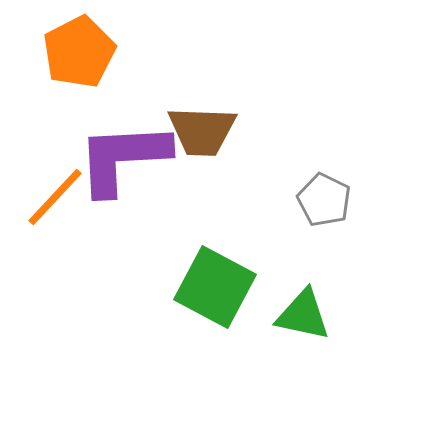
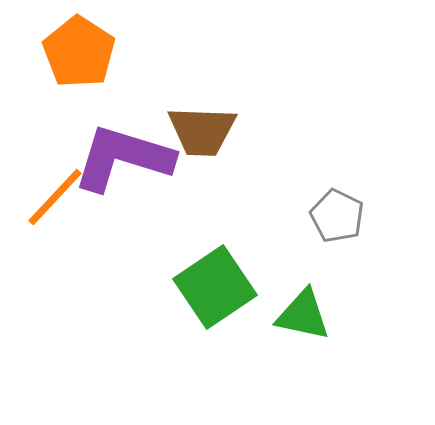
orange pentagon: rotated 12 degrees counterclockwise
purple L-shape: rotated 20 degrees clockwise
gray pentagon: moved 13 px right, 16 px down
green square: rotated 28 degrees clockwise
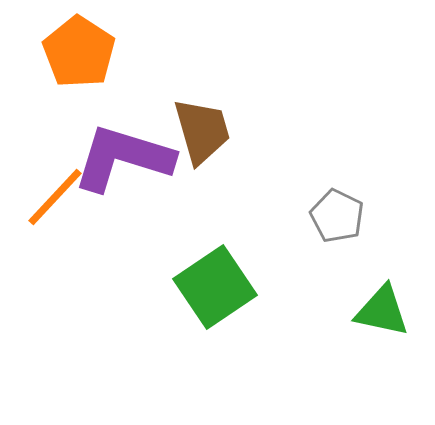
brown trapezoid: rotated 108 degrees counterclockwise
green triangle: moved 79 px right, 4 px up
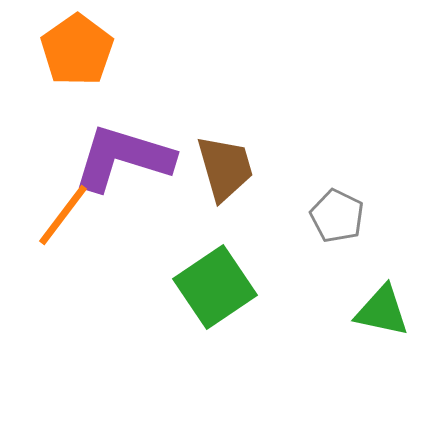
orange pentagon: moved 2 px left, 2 px up; rotated 4 degrees clockwise
brown trapezoid: moved 23 px right, 37 px down
orange line: moved 8 px right, 18 px down; rotated 6 degrees counterclockwise
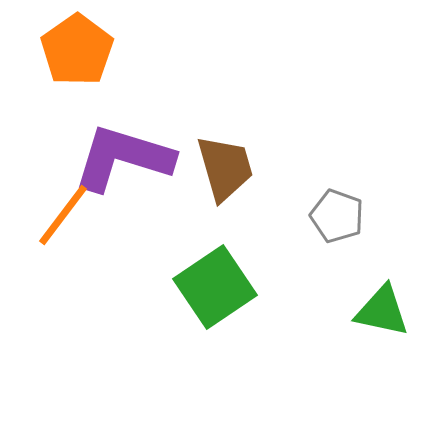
gray pentagon: rotated 6 degrees counterclockwise
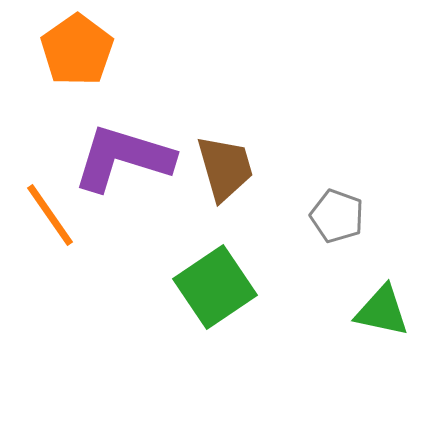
orange line: moved 13 px left; rotated 72 degrees counterclockwise
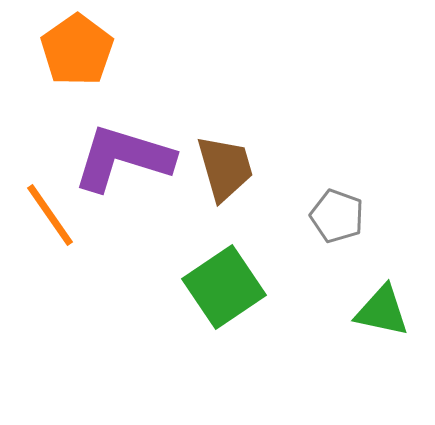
green square: moved 9 px right
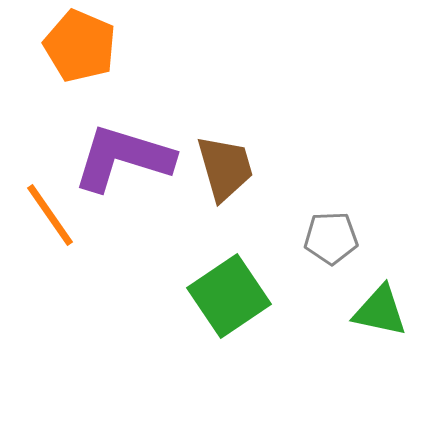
orange pentagon: moved 3 px right, 4 px up; rotated 14 degrees counterclockwise
gray pentagon: moved 6 px left, 22 px down; rotated 22 degrees counterclockwise
green square: moved 5 px right, 9 px down
green triangle: moved 2 px left
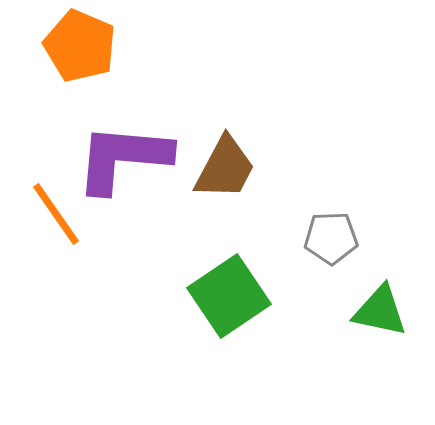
purple L-shape: rotated 12 degrees counterclockwise
brown trapezoid: rotated 44 degrees clockwise
orange line: moved 6 px right, 1 px up
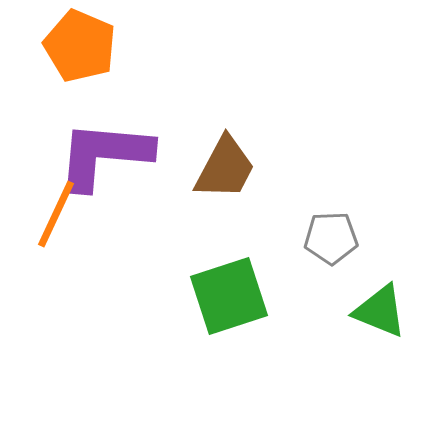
purple L-shape: moved 19 px left, 3 px up
orange line: rotated 60 degrees clockwise
green square: rotated 16 degrees clockwise
green triangle: rotated 10 degrees clockwise
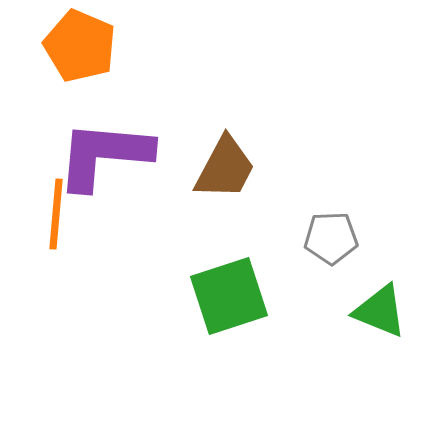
orange line: rotated 20 degrees counterclockwise
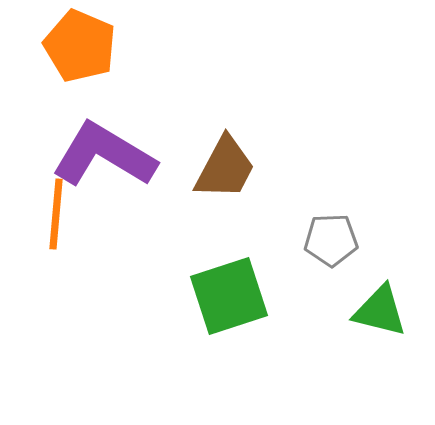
purple L-shape: rotated 26 degrees clockwise
gray pentagon: moved 2 px down
green triangle: rotated 8 degrees counterclockwise
